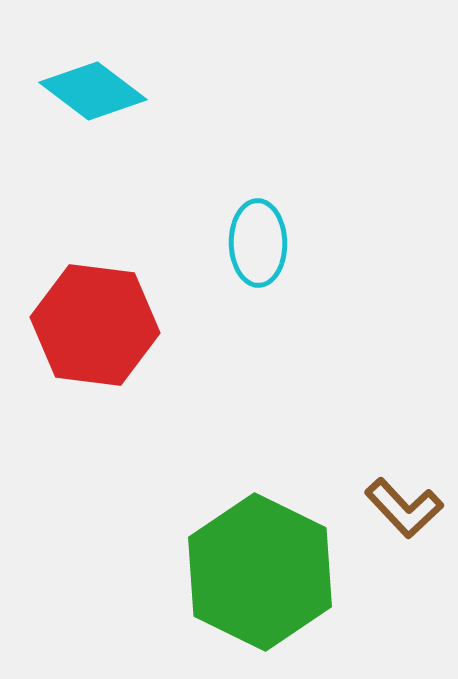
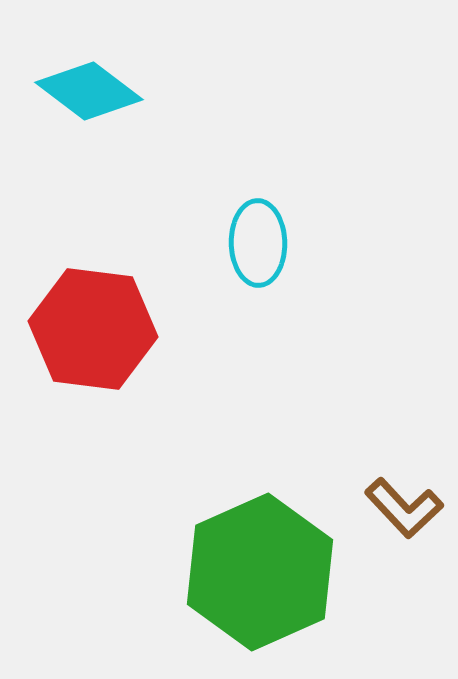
cyan diamond: moved 4 px left
red hexagon: moved 2 px left, 4 px down
green hexagon: rotated 10 degrees clockwise
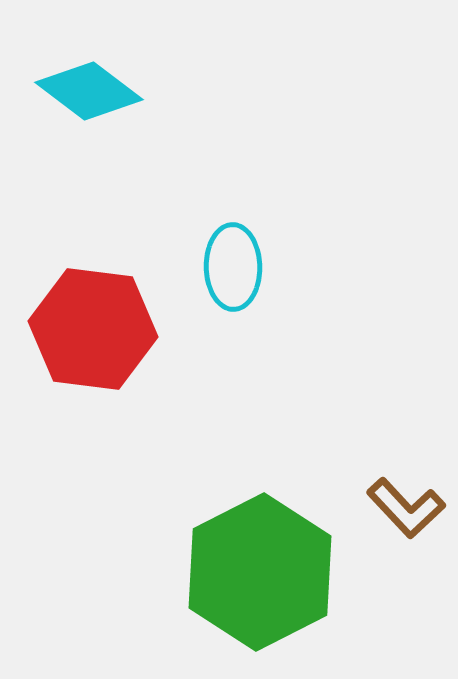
cyan ellipse: moved 25 px left, 24 px down
brown L-shape: moved 2 px right
green hexagon: rotated 3 degrees counterclockwise
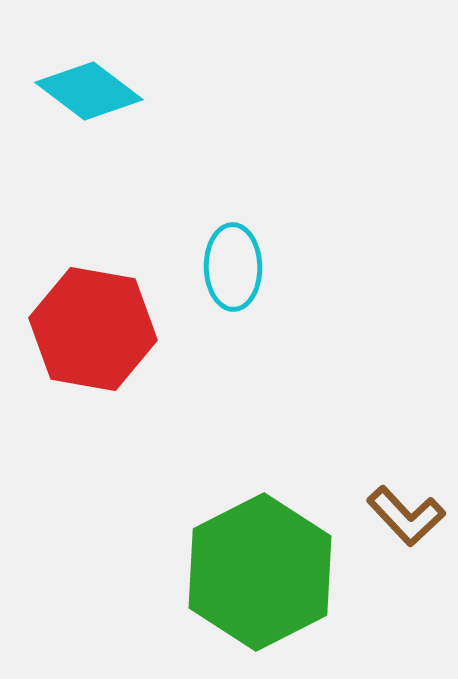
red hexagon: rotated 3 degrees clockwise
brown L-shape: moved 8 px down
